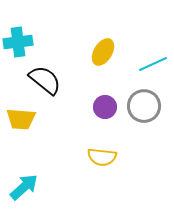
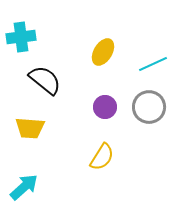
cyan cross: moved 3 px right, 5 px up
gray circle: moved 5 px right, 1 px down
yellow trapezoid: moved 9 px right, 9 px down
yellow semicircle: rotated 64 degrees counterclockwise
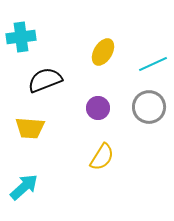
black semicircle: rotated 60 degrees counterclockwise
purple circle: moved 7 px left, 1 px down
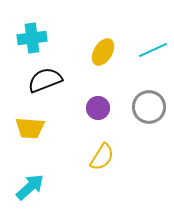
cyan cross: moved 11 px right, 1 px down
cyan line: moved 14 px up
cyan arrow: moved 6 px right
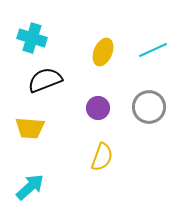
cyan cross: rotated 24 degrees clockwise
yellow ellipse: rotated 8 degrees counterclockwise
yellow semicircle: rotated 12 degrees counterclockwise
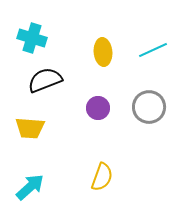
yellow ellipse: rotated 28 degrees counterclockwise
yellow semicircle: moved 20 px down
